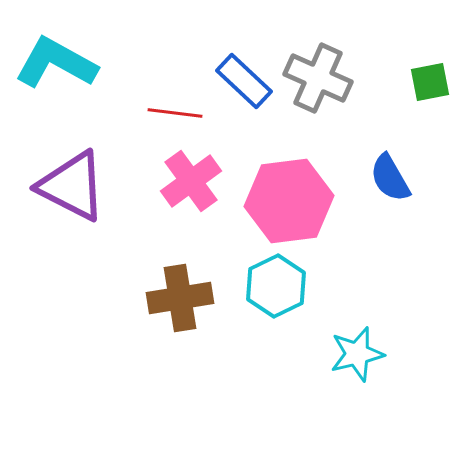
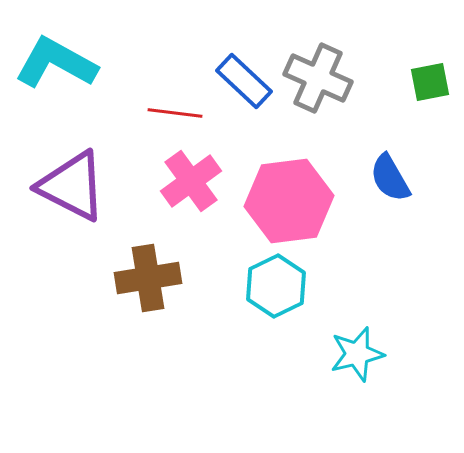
brown cross: moved 32 px left, 20 px up
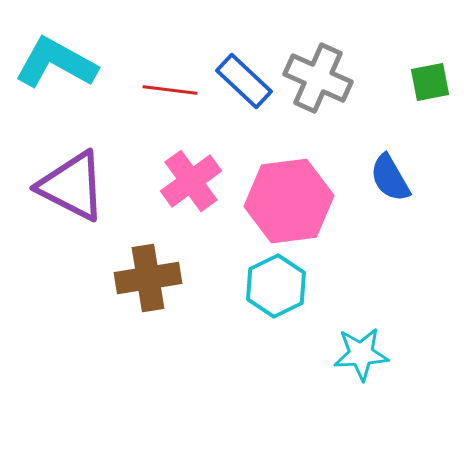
red line: moved 5 px left, 23 px up
cyan star: moved 4 px right; rotated 10 degrees clockwise
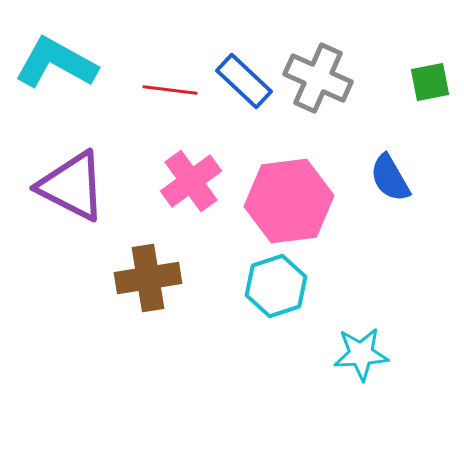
cyan hexagon: rotated 8 degrees clockwise
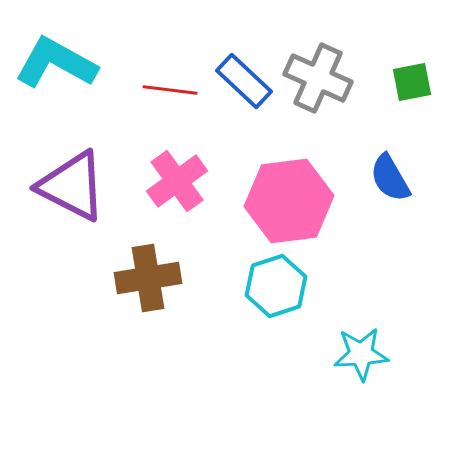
green square: moved 18 px left
pink cross: moved 14 px left
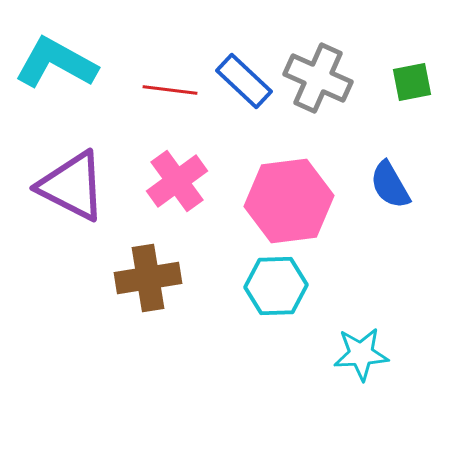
blue semicircle: moved 7 px down
cyan hexagon: rotated 16 degrees clockwise
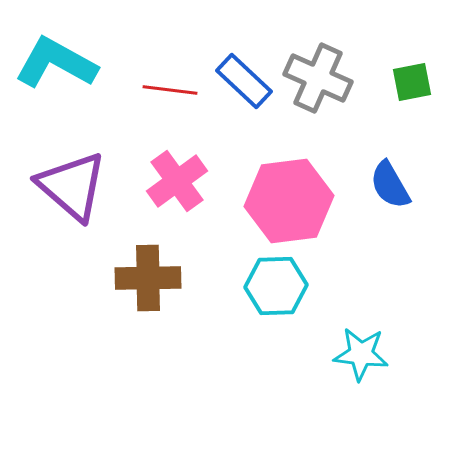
purple triangle: rotated 14 degrees clockwise
brown cross: rotated 8 degrees clockwise
cyan star: rotated 10 degrees clockwise
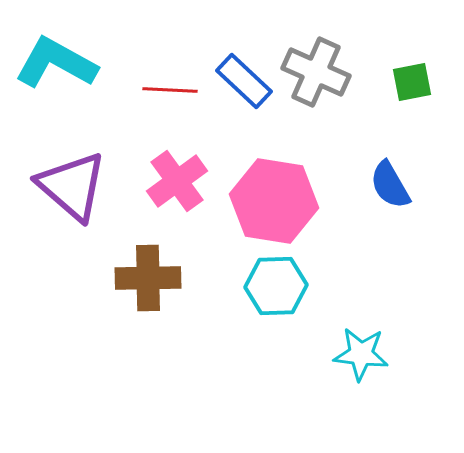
gray cross: moved 2 px left, 6 px up
red line: rotated 4 degrees counterclockwise
pink hexagon: moved 15 px left; rotated 16 degrees clockwise
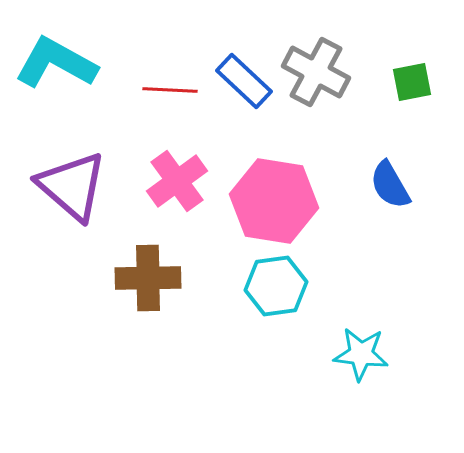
gray cross: rotated 4 degrees clockwise
cyan hexagon: rotated 6 degrees counterclockwise
